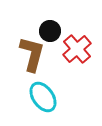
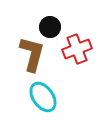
black circle: moved 4 px up
red cross: rotated 20 degrees clockwise
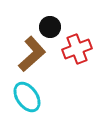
brown L-shape: rotated 33 degrees clockwise
cyan ellipse: moved 16 px left
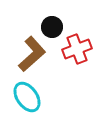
black circle: moved 2 px right
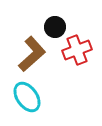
black circle: moved 3 px right
red cross: moved 1 px down
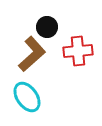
black circle: moved 8 px left
red cross: moved 1 px right, 1 px down; rotated 16 degrees clockwise
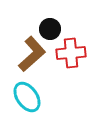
black circle: moved 3 px right, 2 px down
red cross: moved 7 px left, 2 px down
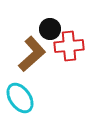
red cross: moved 2 px left, 7 px up
cyan ellipse: moved 7 px left, 1 px down
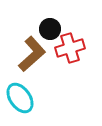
red cross: moved 1 px right, 2 px down; rotated 12 degrees counterclockwise
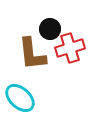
brown L-shape: rotated 126 degrees clockwise
cyan ellipse: rotated 12 degrees counterclockwise
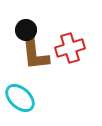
black circle: moved 24 px left, 1 px down
brown L-shape: moved 3 px right
